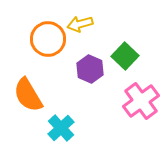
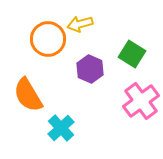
green square: moved 7 px right, 2 px up; rotated 12 degrees counterclockwise
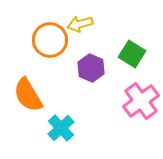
orange circle: moved 2 px right, 1 px down
purple hexagon: moved 1 px right, 1 px up
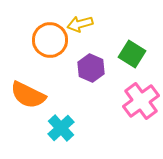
orange semicircle: rotated 33 degrees counterclockwise
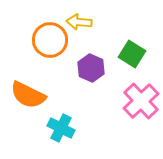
yellow arrow: moved 1 px left, 2 px up; rotated 20 degrees clockwise
pink cross: rotated 6 degrees counterclockwise
cyan cross: rotated 20 degrees counterclockwise
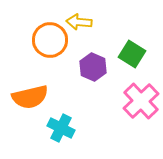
purple hexagon: moved 2 px right, 1 px up
orange semicircle: moved 2 px right, 2 px down; rotated 39 degrees counterclockwise
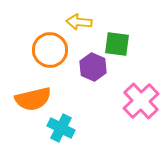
orange circle: moved 10 px down
green square: moved 15 px left, 10 px up; rotated 24 degrees counterclockwise
orange semicircle: moved 3 px right, 2 px down
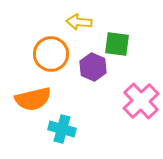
orange circle: moved 1 px right, 4 px down
cyan cross: moved 1 px right, 1 px down; rotated 12 degrees counterclockwise
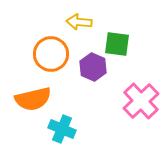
cyan cross: rotated 8 degrees clockwise
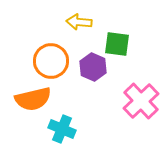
orange circle: moved 7 px down
